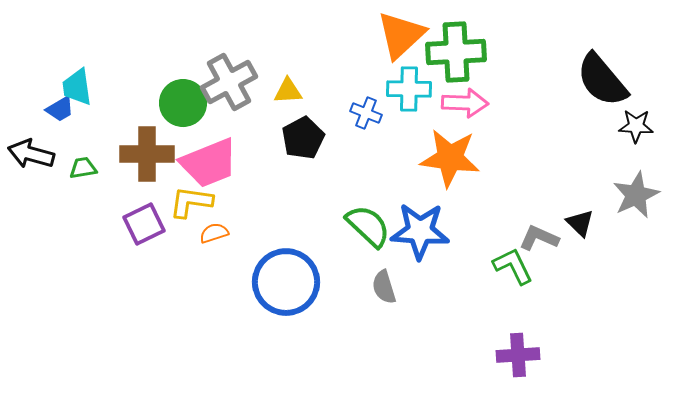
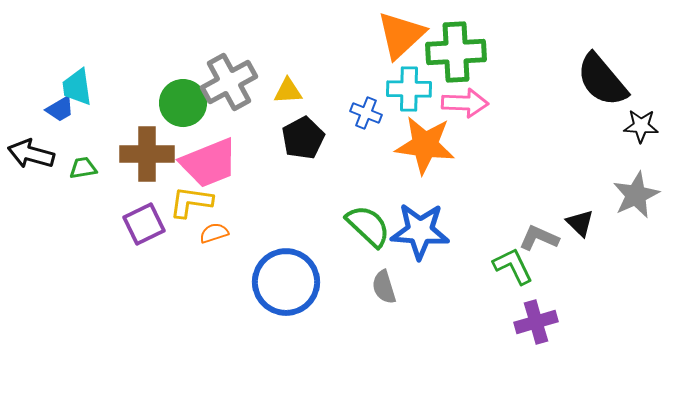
black star: moved 5 px right
orange star: moved 25 px left, 13 px up
purple cross: moved 18 px right, 33 px up; rotated 12 degrees counterclockwise
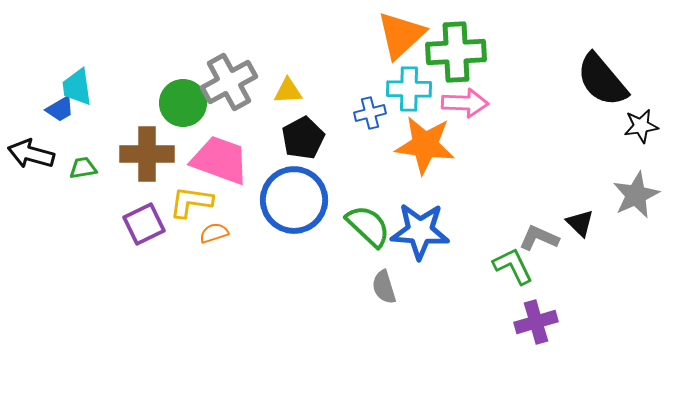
blue cross: moved 4 px right; rotated 36 degrees counterclockwise
black star: rotated 12 degrees counterclockwise
pink trapezoid: moved 11 px right, 3 px up; rotated 138 degrees counterclockwise
blue circle: moved 8 px right, 82 px up
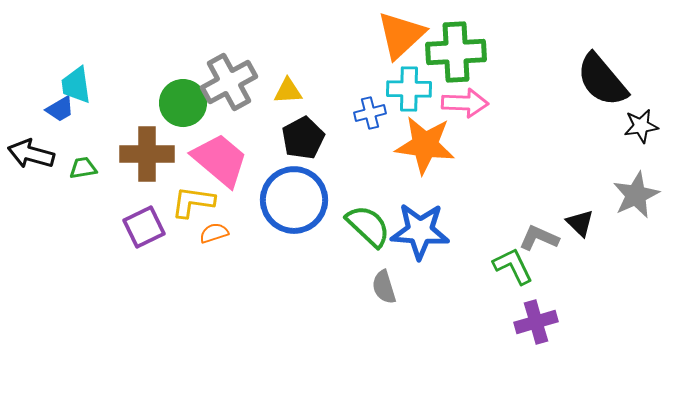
cyan trapezoid: moved 1 px left, 2 px up
pink trapezoid: rotated 20 degrees clockwise
yellow L-shape: moved 2 px right
purple square: moved 3 px down
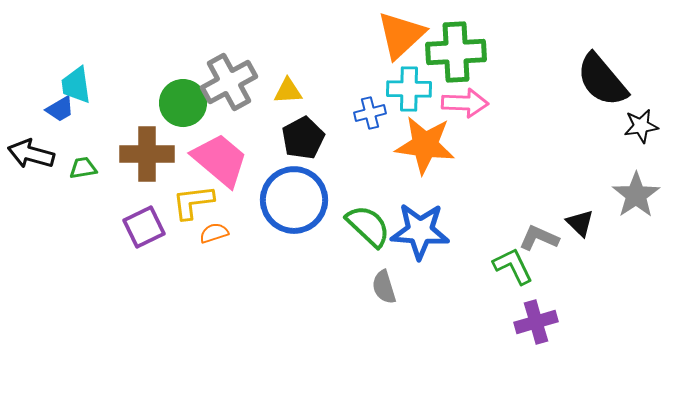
gray star: rotated 9 degrees counterclockwise
yellow L-shape: rotated 15 degrees counterclockwise
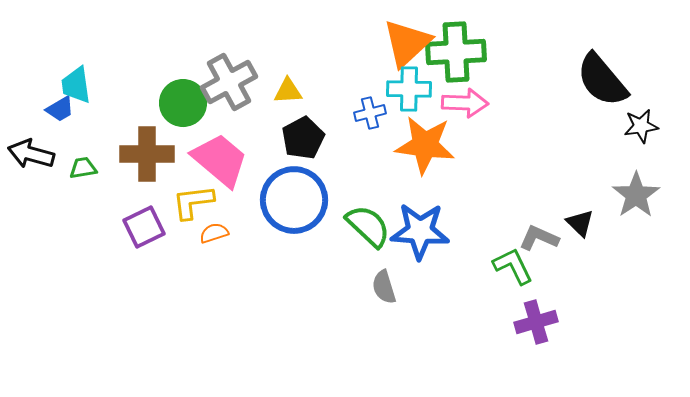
orange triangle: moved 6 px right, 8 px down
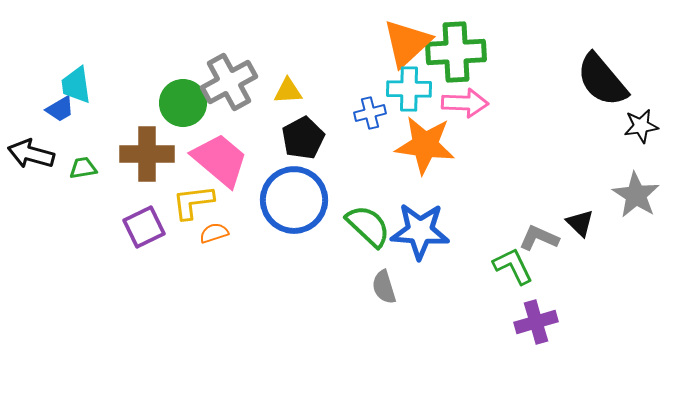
gray star: rotated 6 degrees counterclockwise
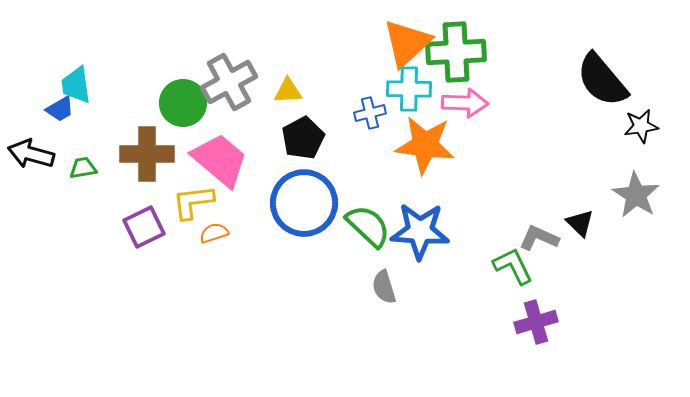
blue circle: moved 10 px right, 3 px down
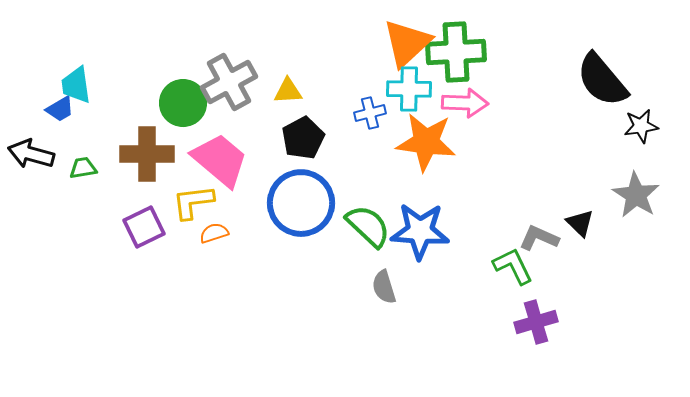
orange star: moved 1 px right, 3 px up
blue circle: moved 3 px left
